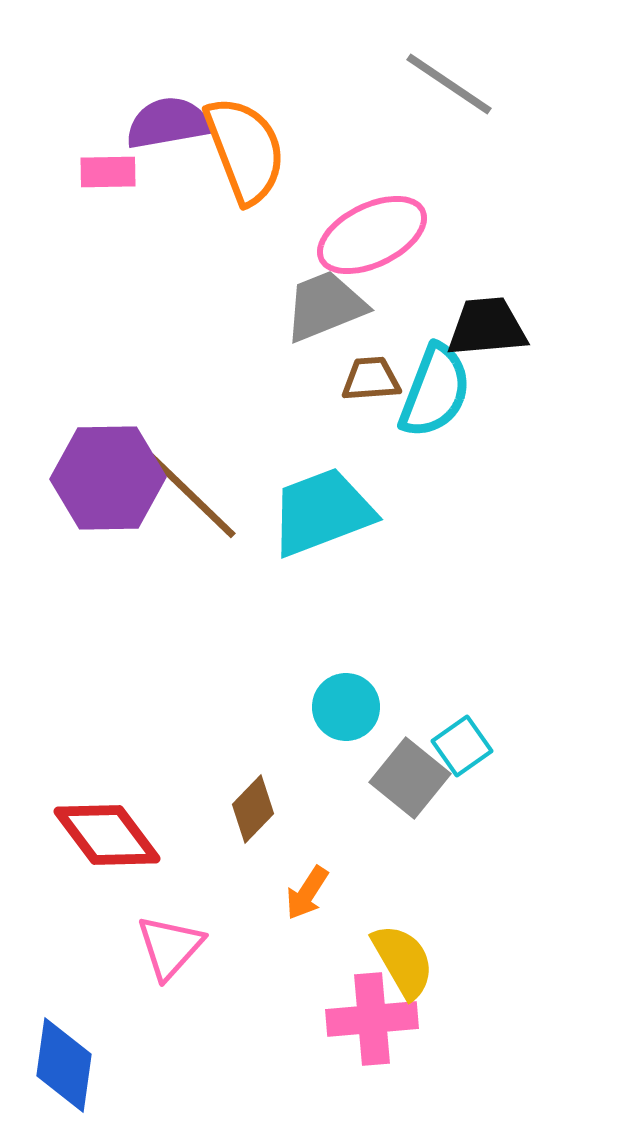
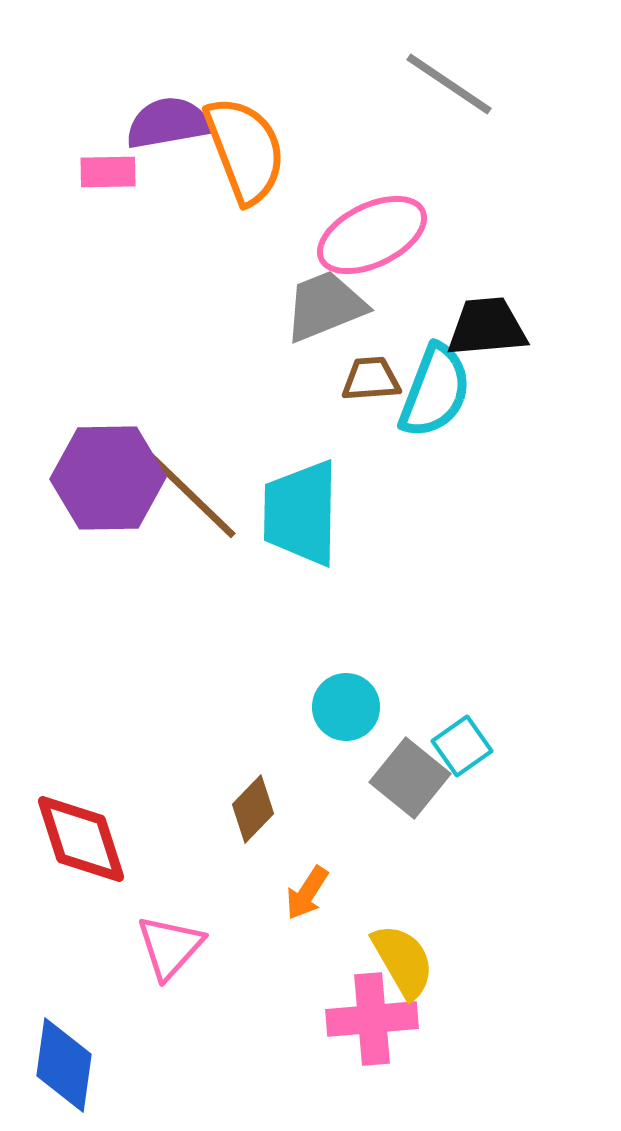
cyan trapezoid: moved 21 px left, 1 px down; rotated 68 degrees counterclockwise
red diamond: moved 26 px left, 4 px down; rotated 19 degrees clockwise
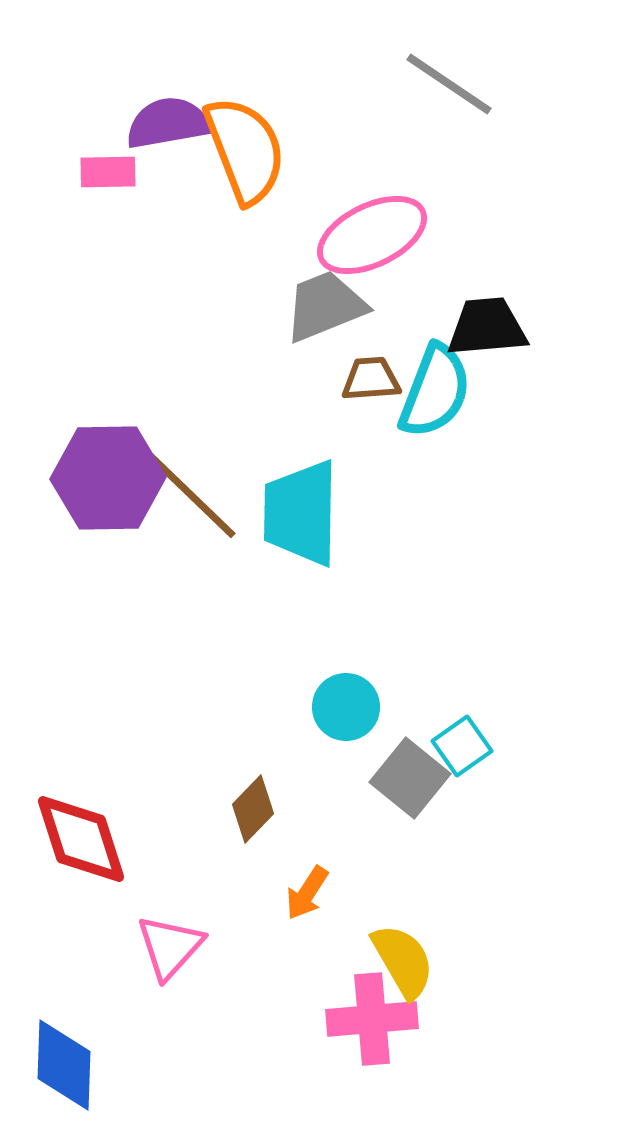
blue diamond: rotated 6 degrees counterclockwise
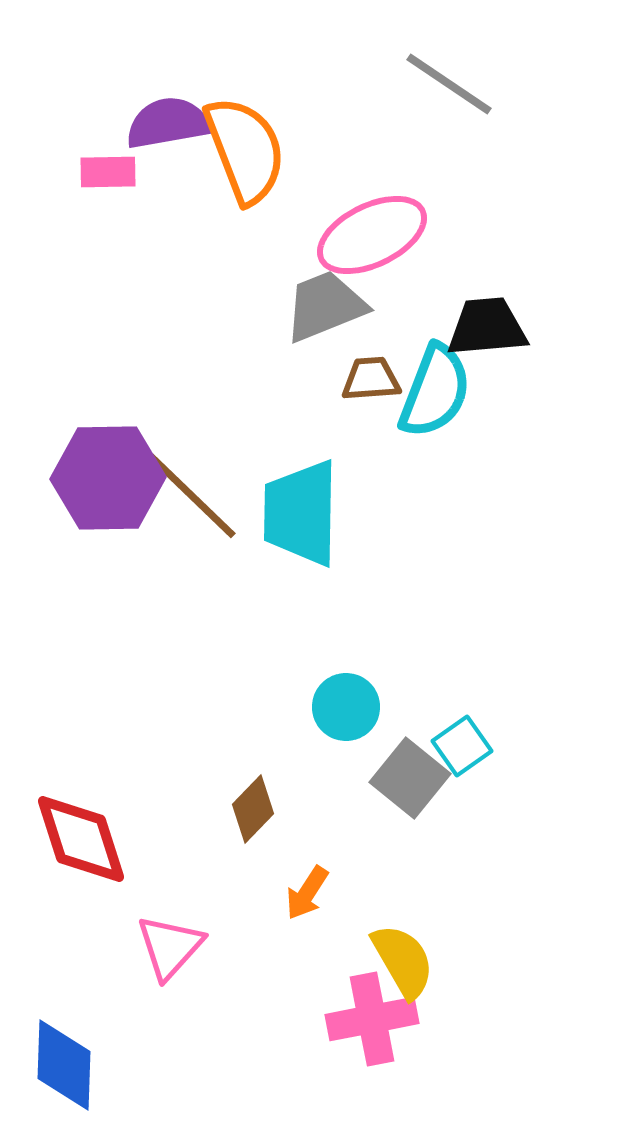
pink cross: rotated 6 degrees counterclockwise
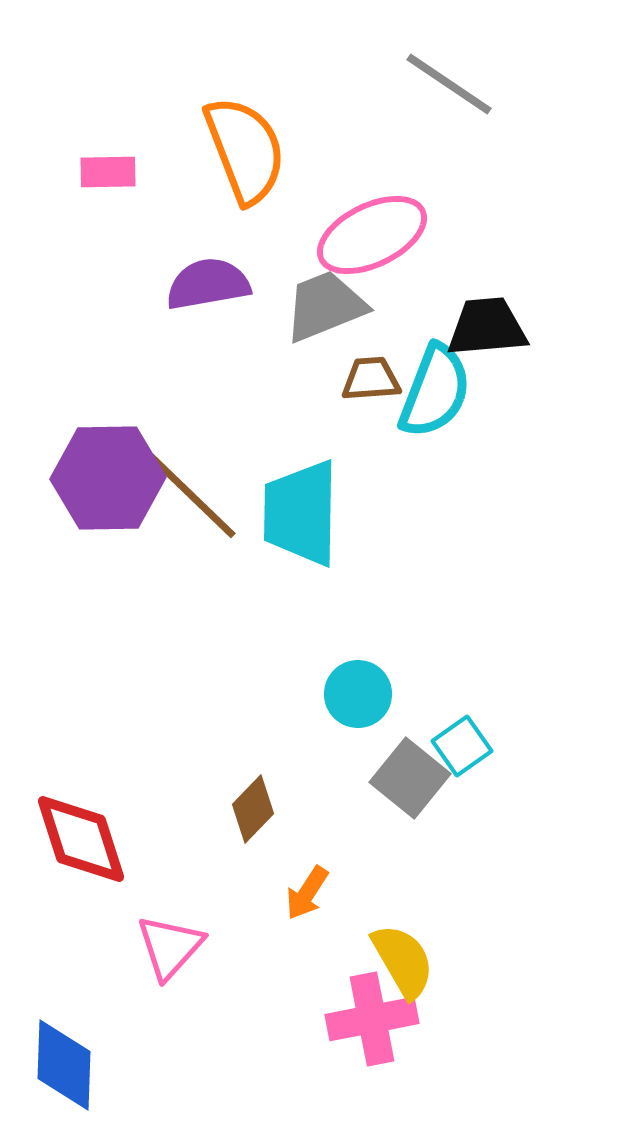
purple semicircle: moved 40 px right, 161 px down
cyan circle: moved 12 px right, 13 px up
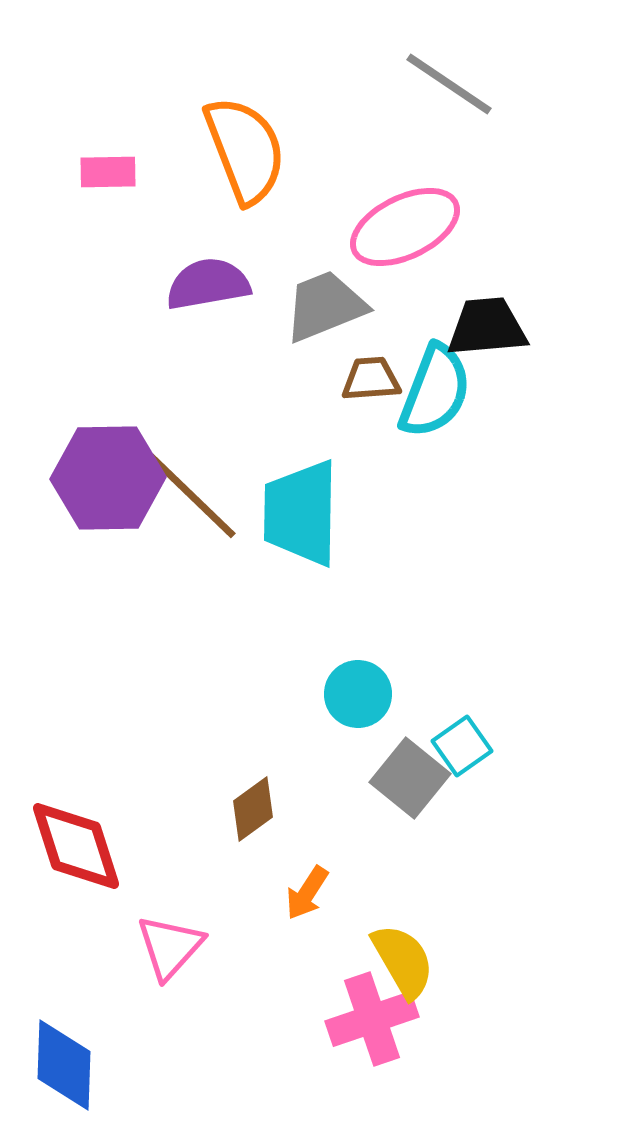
pink ellipse: moved 33 px right, 8 px up
brown diamond: rotated 10 degrees clockwise
red diamond: moved 5 px left, 7 px down
pink cross: rotated 8 degrees counterclockwise
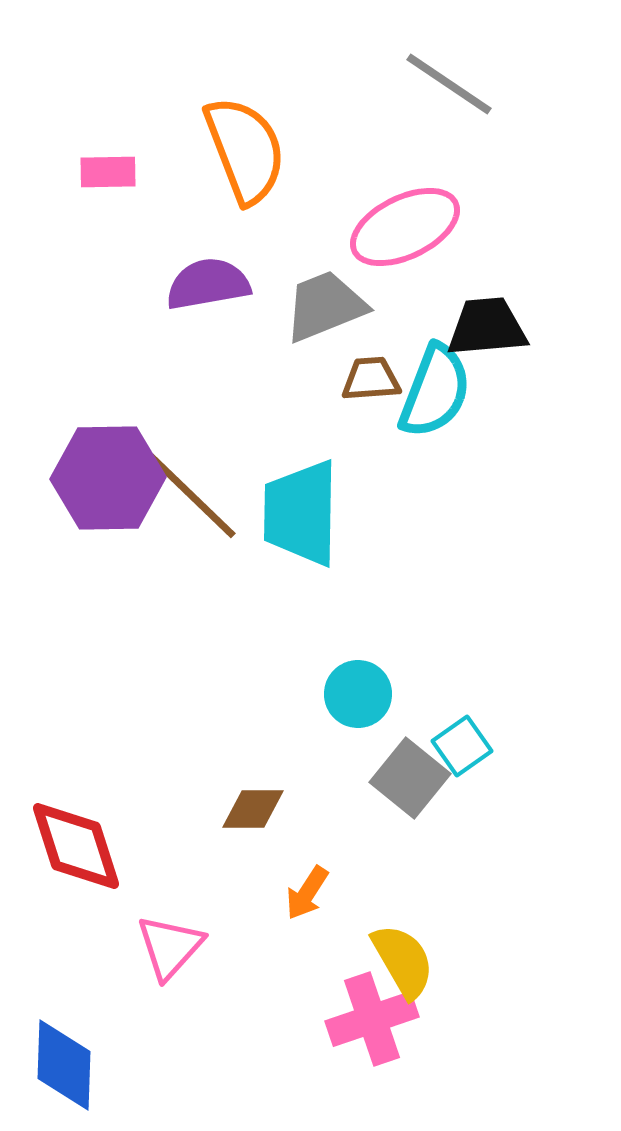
brown diamond: rotated 36 degrees clockwise
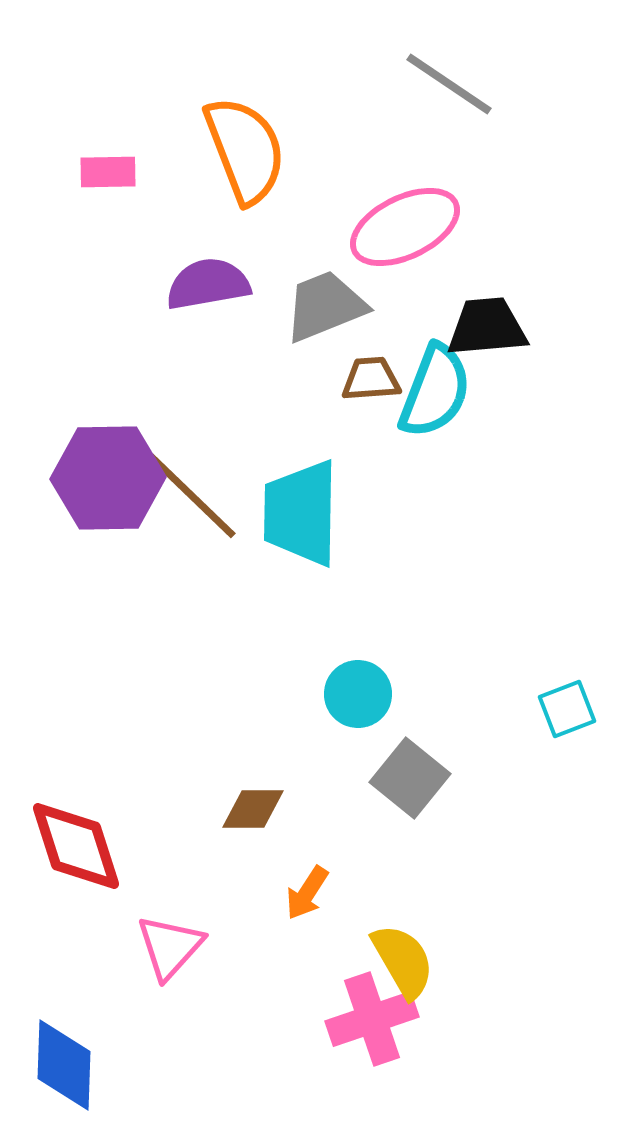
cyan square: moved 105 px right, 37 px up; rotated 14 degrees clockwise
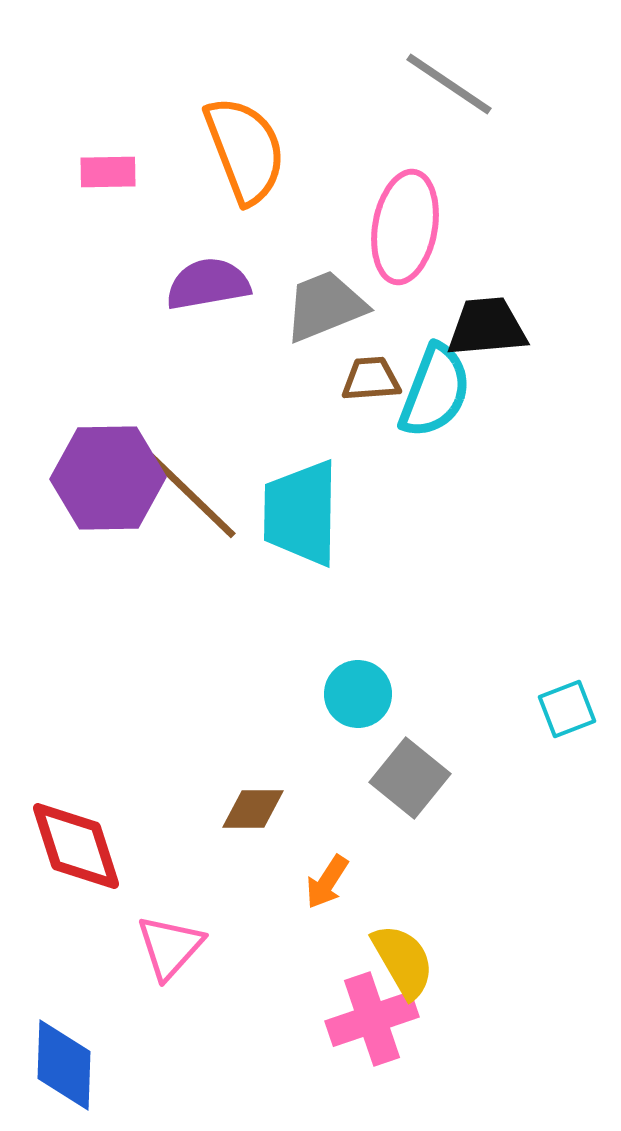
pink ellipse: rotated 54 degrees counterclockwise
orange arrow: moved 20 px right, 11 px up
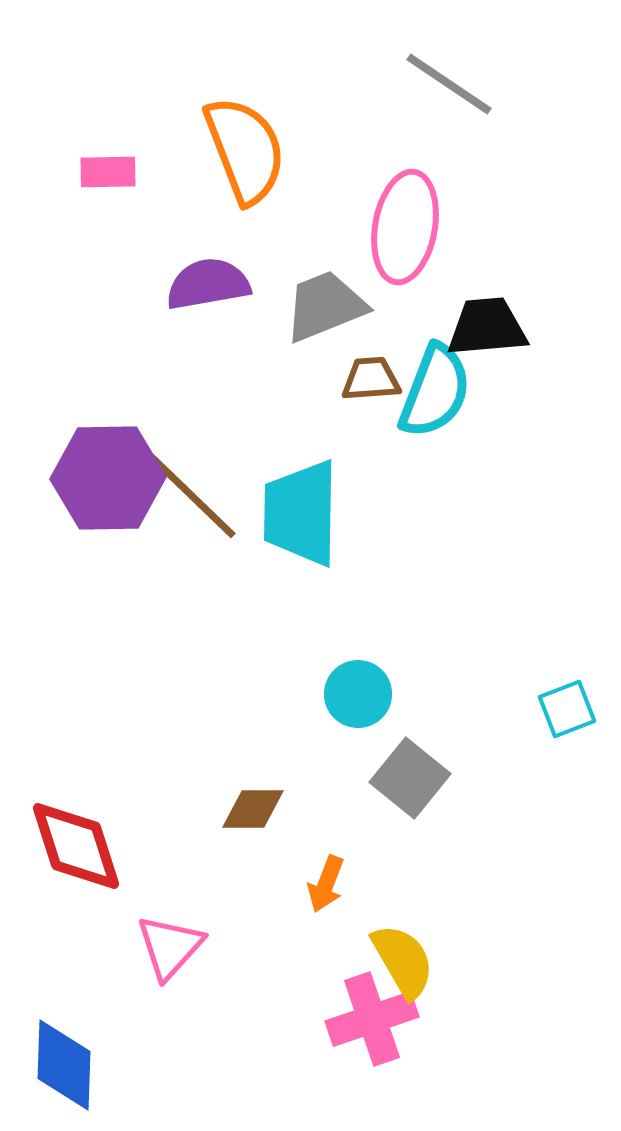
orange arrow: moved 1 px left, 2 px down; rotated 12 degrees counterclockwise
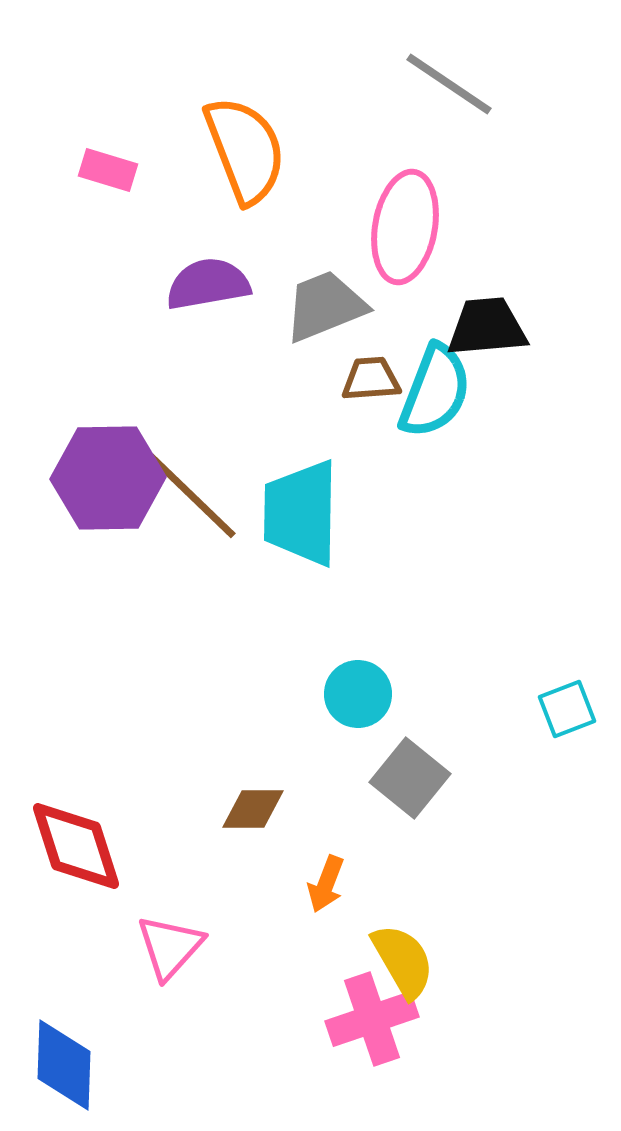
pink rectangle: moved 2 px up; rotated 18 degrees clockwise
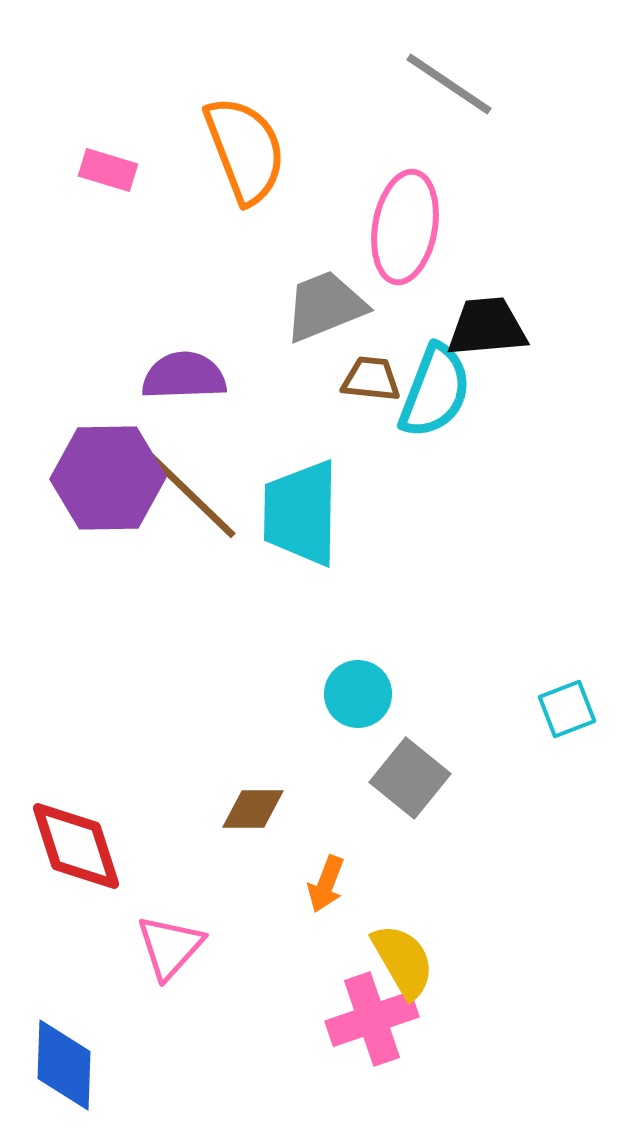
purple semicircle: moved 24 px left, 92 px down; rotated 8 degrees clockwise
brown trapezoid: rotated 10 degrees clockwise
